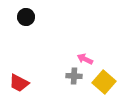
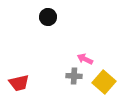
black circle: moved 22 px right
red trapezoid: rotated 40 degrees counterclockwise
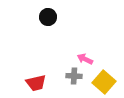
red trapezoid: moved 17 px right
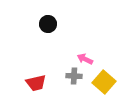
black circle: moved 7 px down
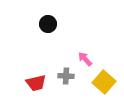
pink arrow: rotated 21 degrees clockwise
gray cross: moved 8 px left
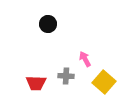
pink arrow: rotated 14 degrees clockwise
red trapezoid: rotated 15 degrees clockwise
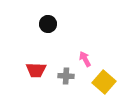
red trapezoid: moved 13 px up
